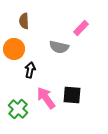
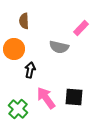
black square: moved 2 px right, 2 px down
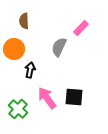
gray semicircle: rotated 102 degrees clockwise
pink arrow: moved 1 px right
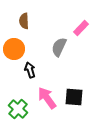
black arrow: rotated 28 degrees counterclockwise
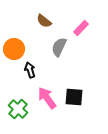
brown semicircle: moved 20 px right; rotated 49 degrees counterclockwise
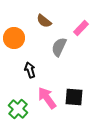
orange circle: moved 11 px up
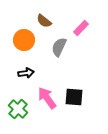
orange circle: moved 10 px right, 2 px down
black arrow: moved 4 px left, 3 px down; rotated 98 degrees clockwise
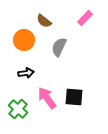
pink rectangle: moved 4 px right, 10 px up
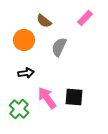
green cross: moved 1 px right
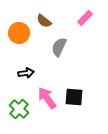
orange circle: moved 5 px left, 7 px up
